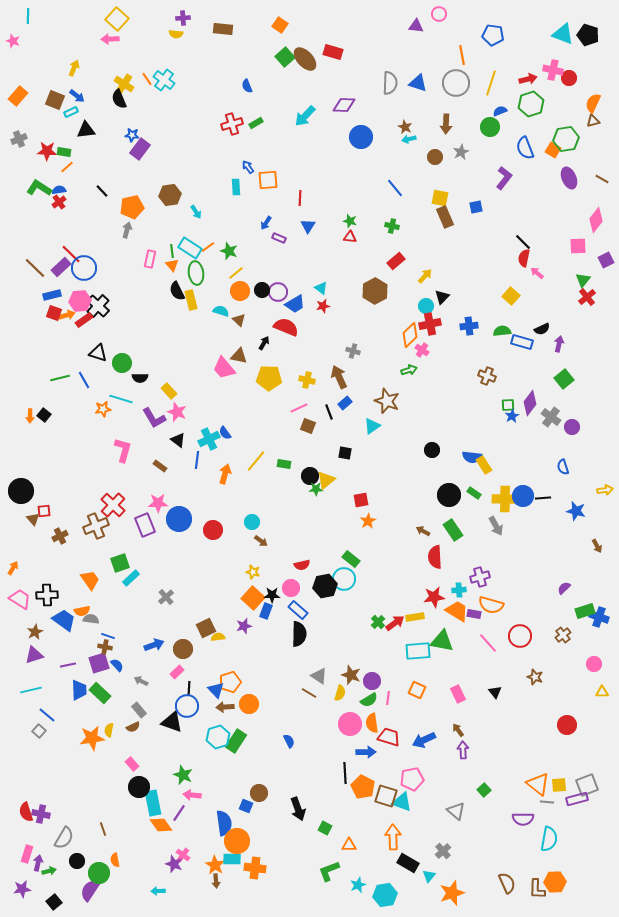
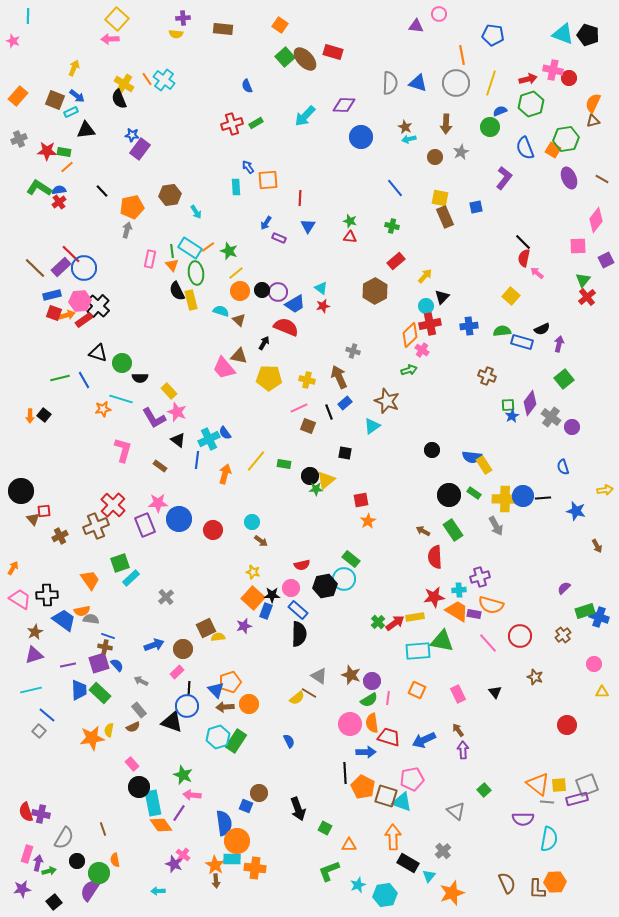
yellow semicircle at (340, 693): moved 43 px left, 5 px down; rotated 35 degrees clockwise
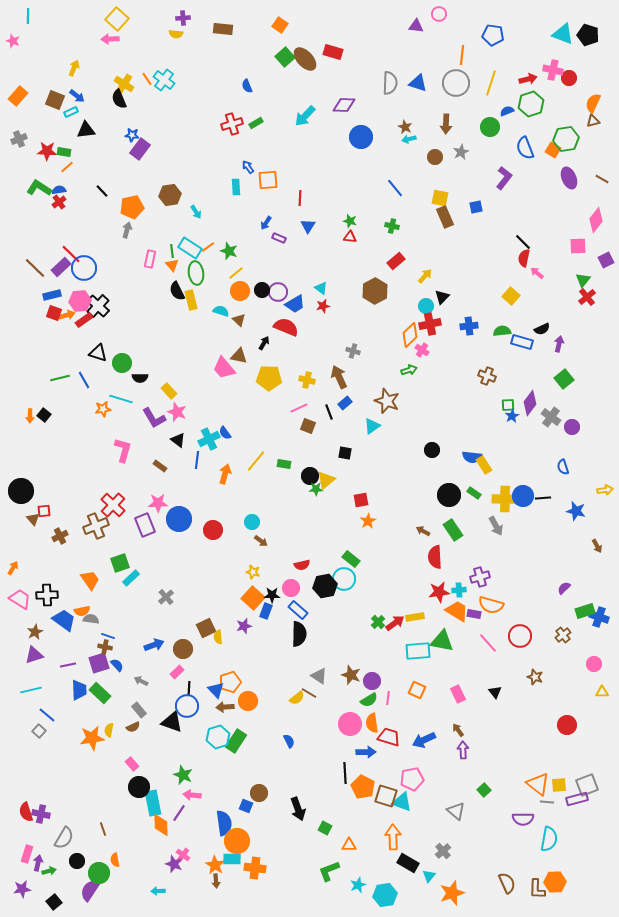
orange line at (462, 55): rotated 18 degrees clockwise
blue semicircle at (500, 111): moved 7 px right
red star at (434, 597): moved 5 px right, 5 px up
yellow semicircle at (218, 637): rotated 88 degrees counterclockwise
orange circle at (249, 704): moved 1 px left, 3 px up
orange diamond at (161, 825): rotated 35 degrees clockwise
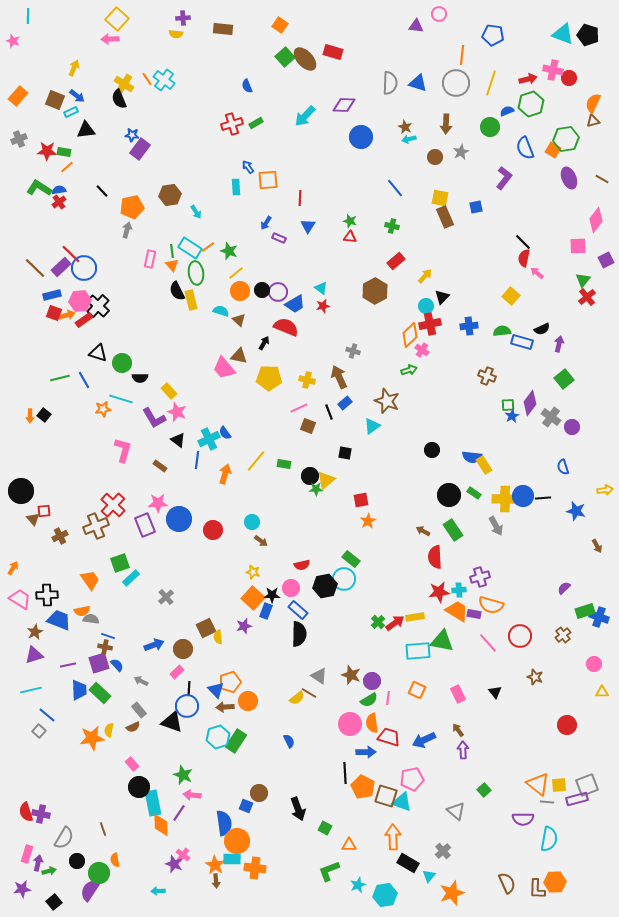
blue trapezoid at (64, 620): moved 5 px left; rotated 15 degrees counterclockwise
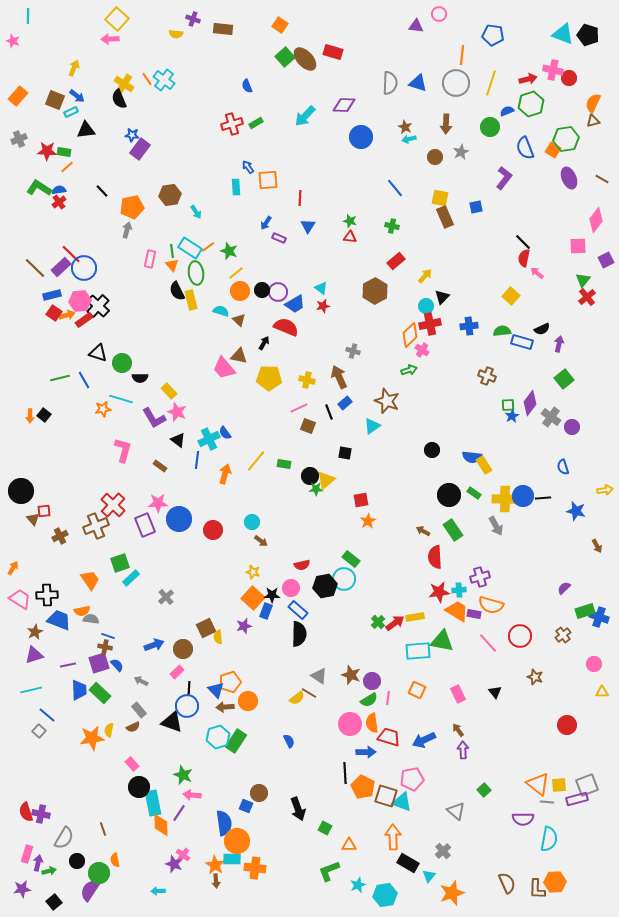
purple cross at (183, 18): moved 10 px right, 1 px down; rotated 24 degrees clockwise
red square at (54, 313): rotated 14 degrees clockwise
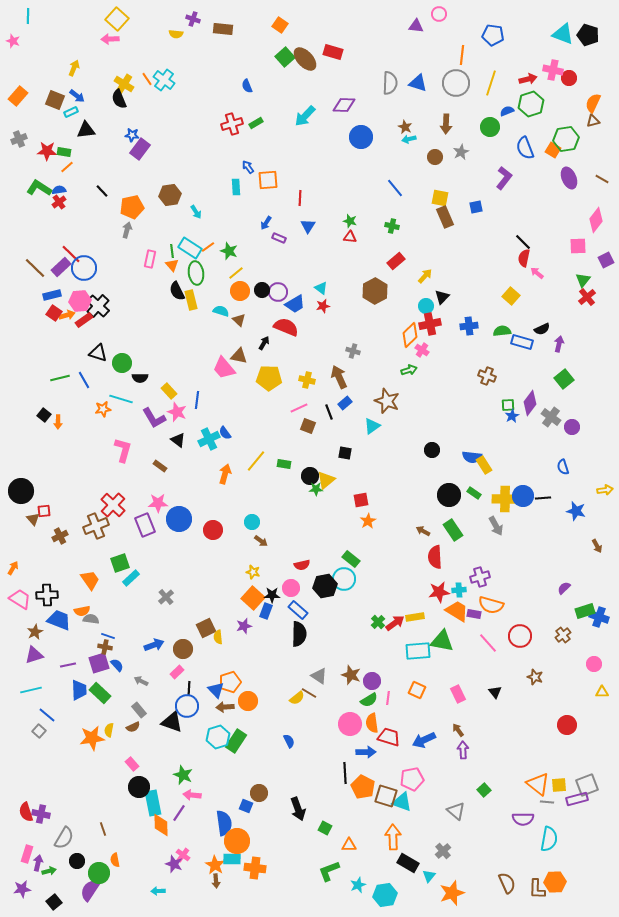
orange arrow at (30, 416): moved 28 px right, 6 px down
blue line at (197, 460): moved 60 px up
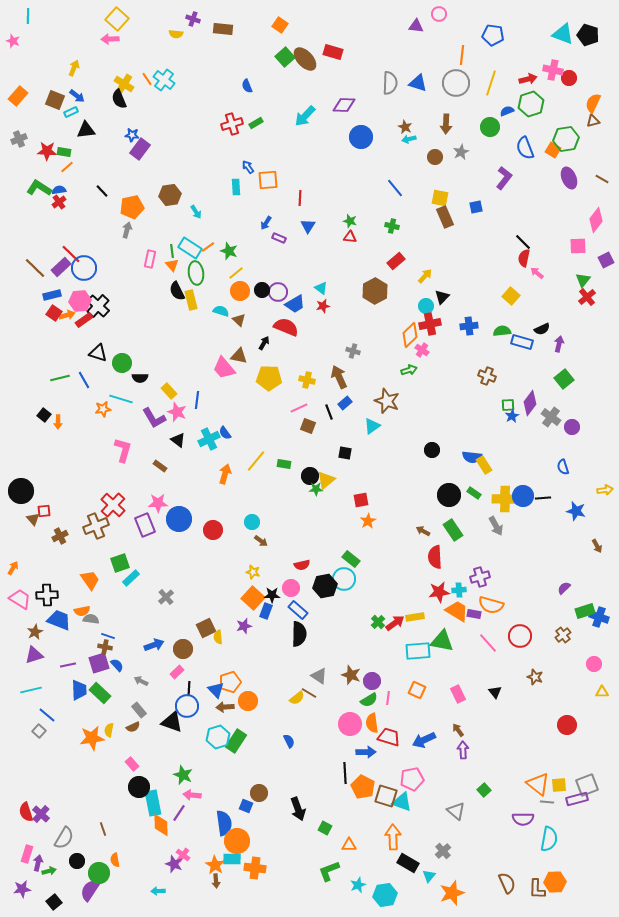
purple cross at (41, 814): rotated 30 degrees clockwise
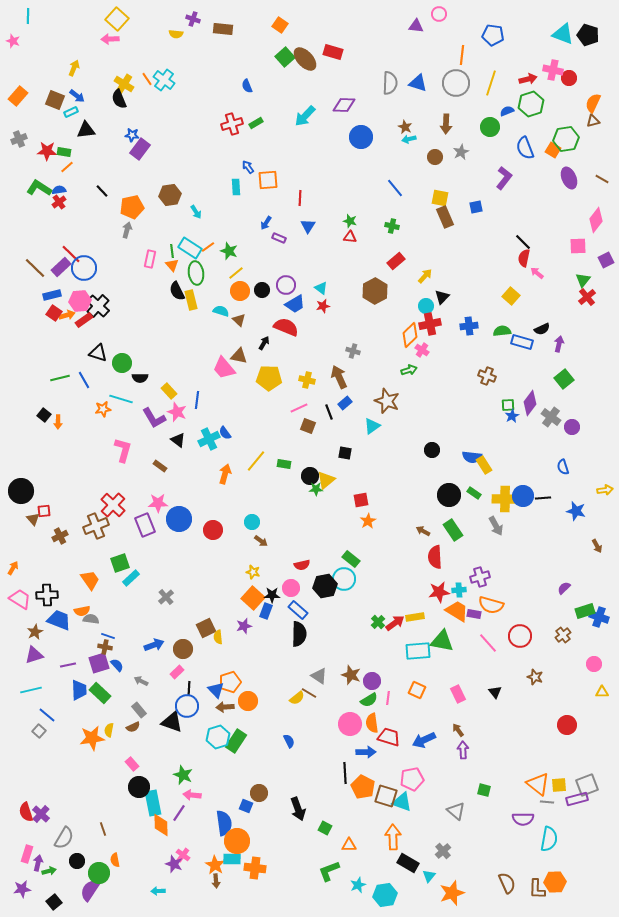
purple circle at (278, 292): moved 8 px right, 7 px up
green square at (484, 790): rotated 32 degrees counterclockwise
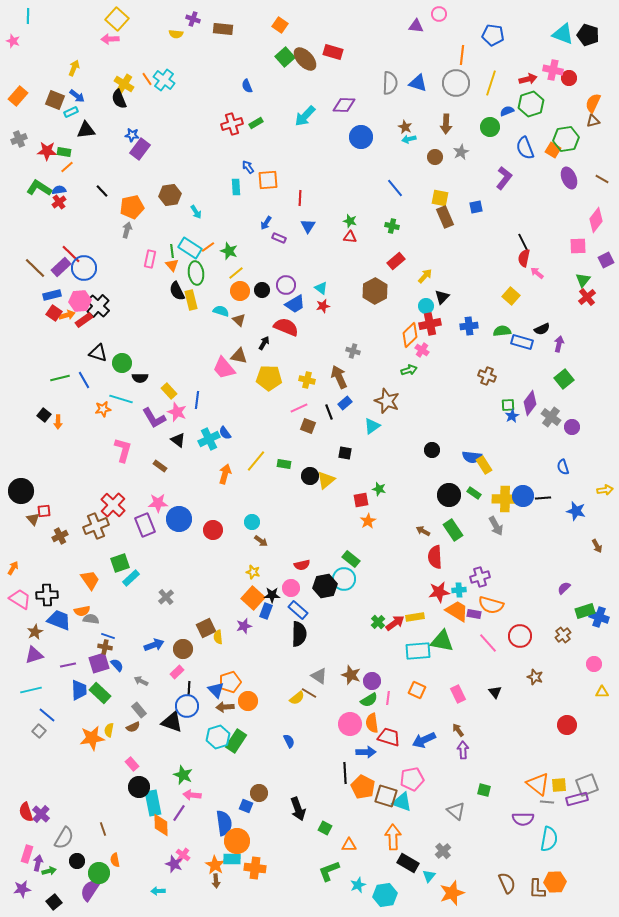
black line at (523, 242): rotated 18 degrees clockwise
green star at (316, 489): moved 63 px right; rotated 16 degrees clockwise
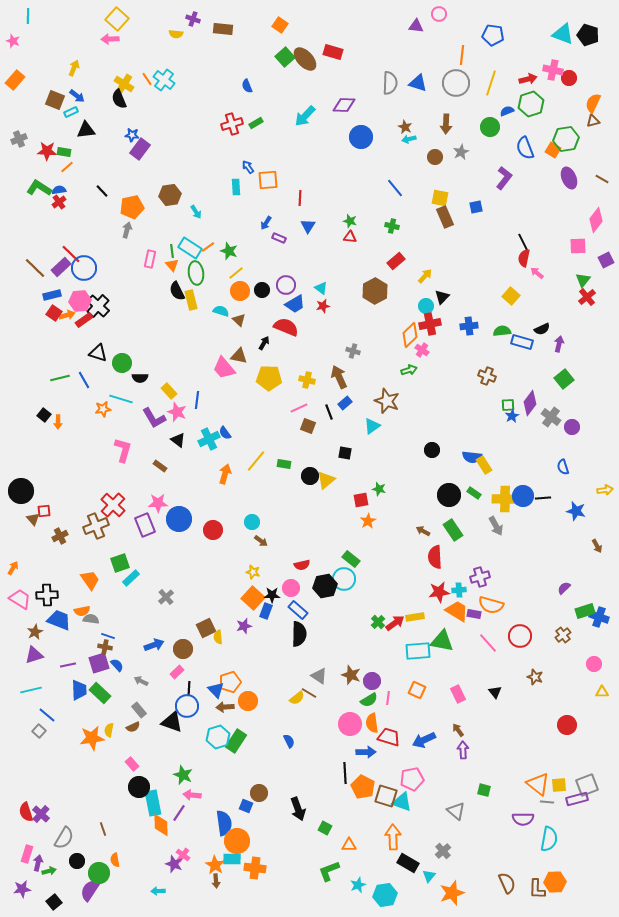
orange rectangle at (18, 96): moved 3 px left, 16 px up
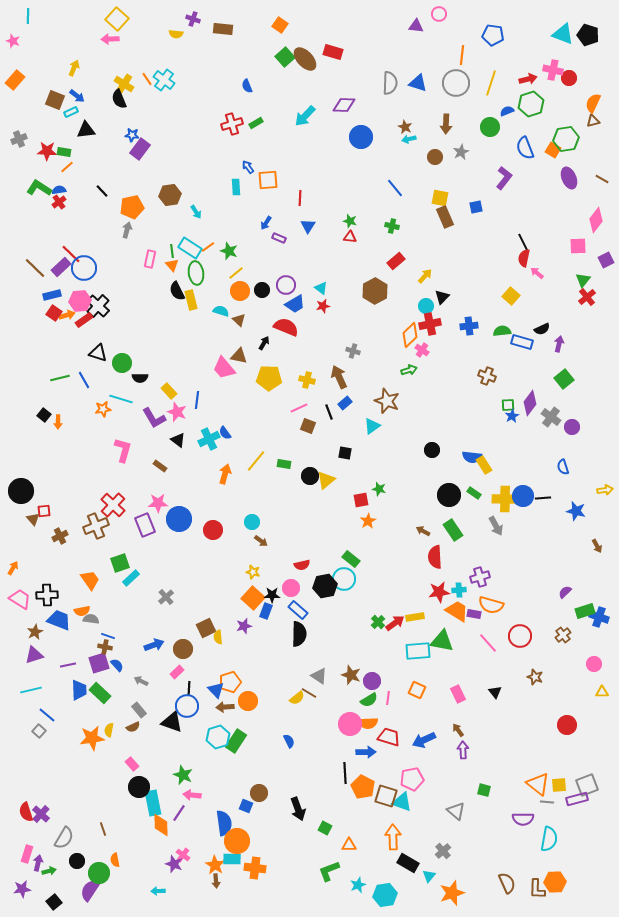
purple semicircle at (564, 588): moved 1 px right, 4 px down
orange semicircle at (372, 723): moved 4 px left; rotated 84 degrees counterclockwise
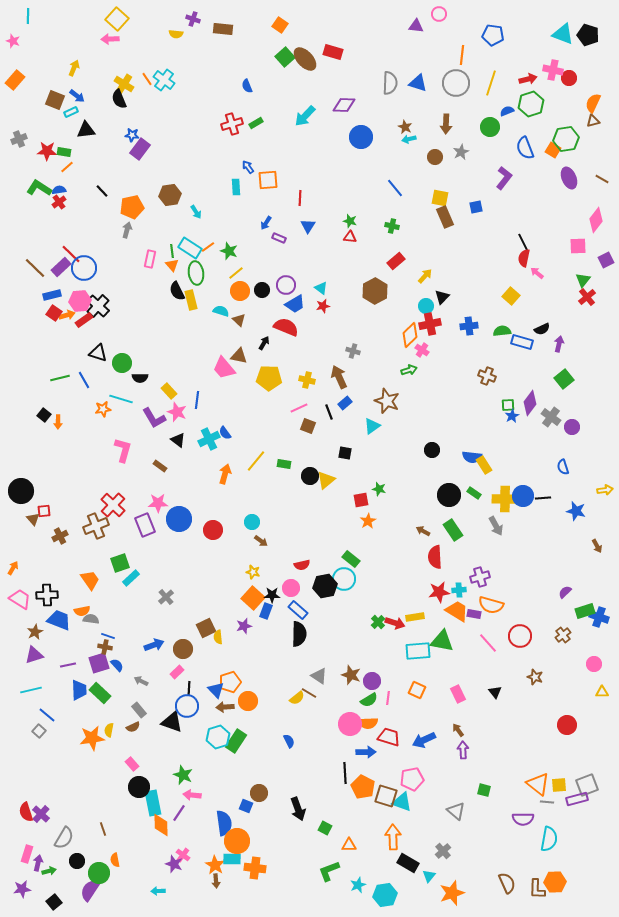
red arrow at (395, 623): rotated 54 degrees clockwise
